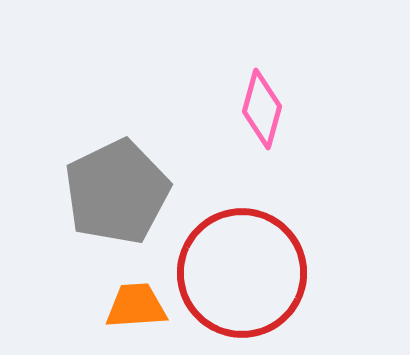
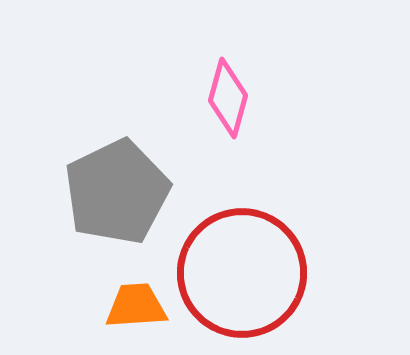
pink diamond: moved 34 px left, 11 px up
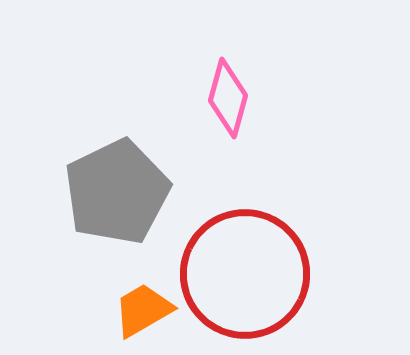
red circle: moved 3 px right, 1 px down
orange trapezoid: moved 7 px right, 4 px down; rotated 26 degrees counterclockwise
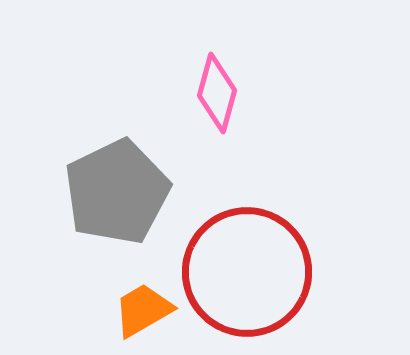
pink diamond: moved 11 px left, 5 px up
red circle: moved 2 px right, 2 px up
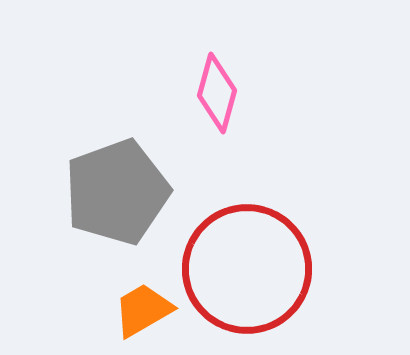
gray pentagon: rotated 6 degrees clockwise
red circle: moved 3 px up
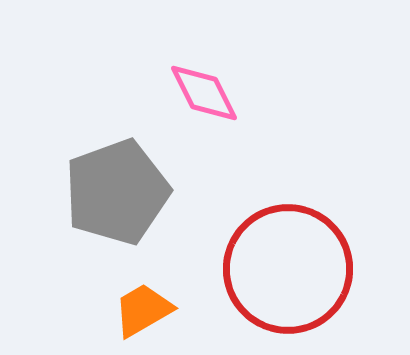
pink diamond: moved 13 px left; rotated 42 degrees counterclockwise
red circle: moved 41 px right
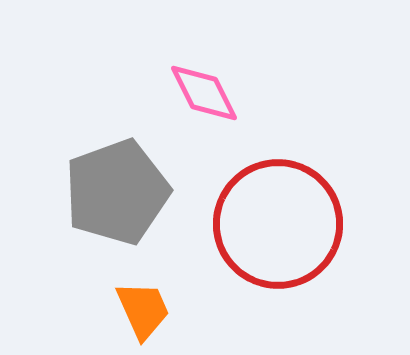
red circle: moved 10 px left, 45 px up
orange trapezoid: rotated 96 degrees clockwise
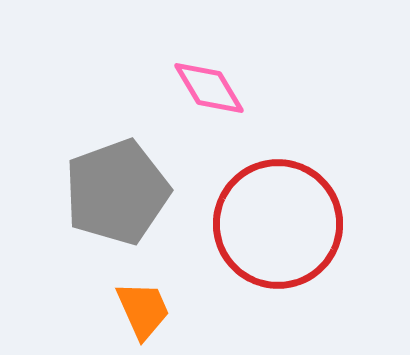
pink diamond: moved 5 px right, 5 px up; rotated 4 degrees counterclockwise
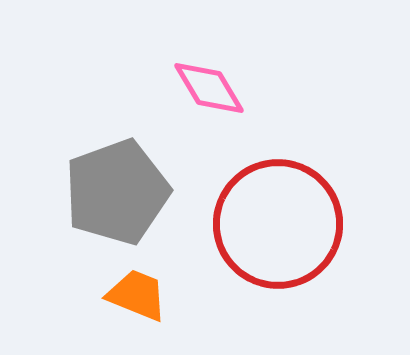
orange trapezoid: moved 6 px left, 15 px up; rotated 44 degrees counterclockwise
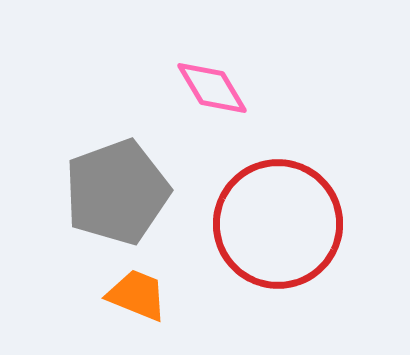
pink diamond: moved 3 px right
